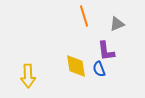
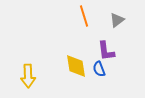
gray triangle: moved 4 px up; rotated 14 degrees counterclockwise
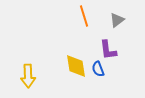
purple L-shape: moved 2 px right, 1 px up
blue semicircle: moved 1 px left
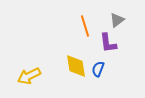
orange line: moved 1 px right, 10 px down
purple L-shape: moved 7 px up
blue semicircle: rotated 42 degrees clockwise
yellow arrow: moved 1 px right; rotated 65 degrees clockwise
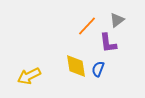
orange line: moved 2 px right; rotated 60 degrees clockwise
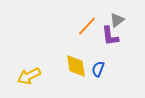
purple L-shape: moved 2 px right, 7 px up
